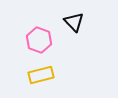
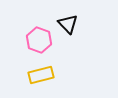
black triangle: moved 6 px left, 2 px down
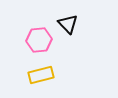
pink hexagon: rotated 25 degrees counterclockwise
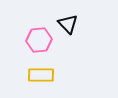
yellow rectangle: rotated 15 degrees clockwise
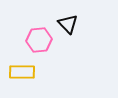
yellow rectangle: moved 19 px left, 3 px up
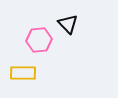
yellow rectangle: moved 1 px right, 1 px down
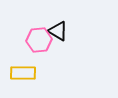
black triangle: moved 10 px left, 7 px down; rotated 15 degrees counterclockwise
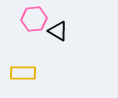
pink hexagon: moved 5 px left, 21 px up
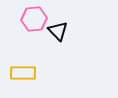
black triangle: rotated 15 degrees clockwise
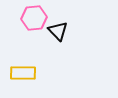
pink hexagon: moved 1 px up
